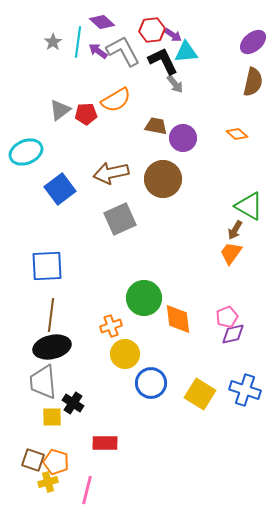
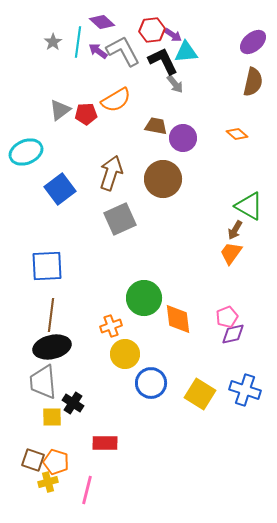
brown arrow at (111, 173): rotated 120 degrees clockwise
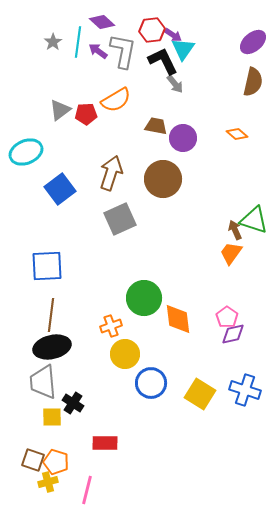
gray L-shape at (123, 51): rotated 39 degrees clockwise
cyan triangle at (186, 52): moved 3 px left, 3 px up; rotated 50 degrees counterclockwise
green triangle at (249, 206): moved 5 px right, 14 px down; rotated 12 degrees counterclockwise
brown arrow at (235, 230): rotated 126 degrees clockwise
pink pentagon at (227, 317): rotated 15 degrees counterclockwise
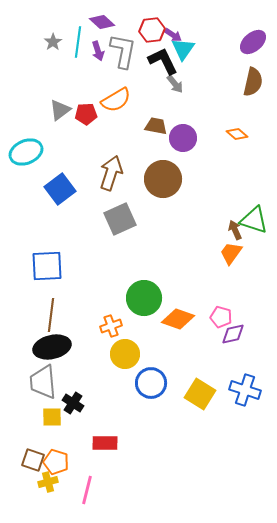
purple arrow at (98, 51): rotated 144 degrees counterclockwise
pink pentagon at (227, 317): moved 6 px left; rotated 20 degrees counterclockwise
orange diamond at (178, 319): rotated 64 degrees counterclockwise
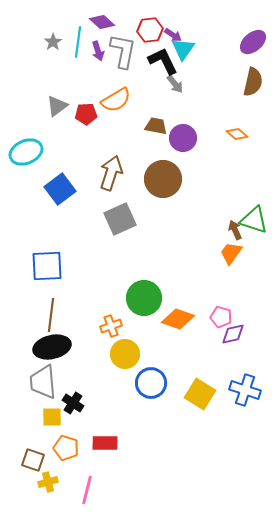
red hexagon at (152, 30): moved 2 px left
gray triangle at (60, 110): moved 3 px left, 4 px up
orange pentagon at (56, 462): moved 10 px right, 14 px up
